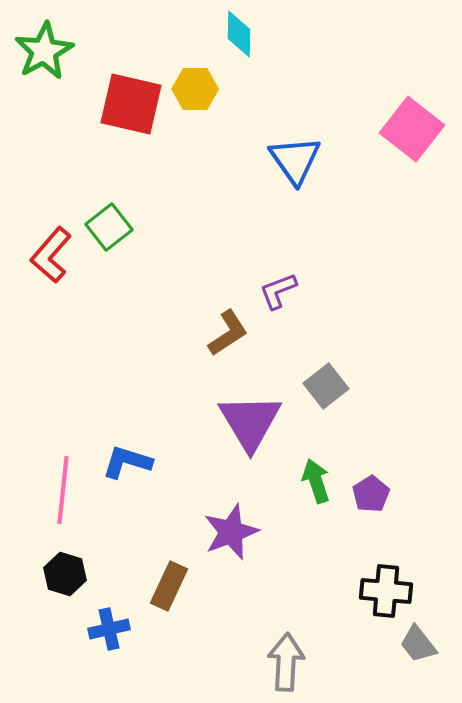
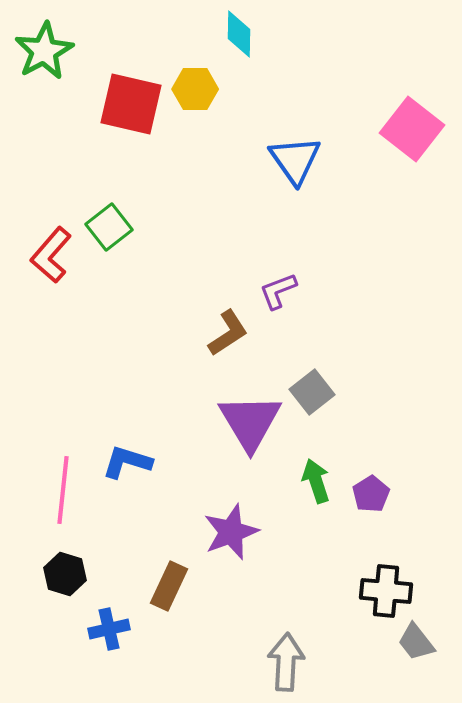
gray square: moved 14 px left, 6 px down
gray trapezoid: moved 2 px left, 2 px up
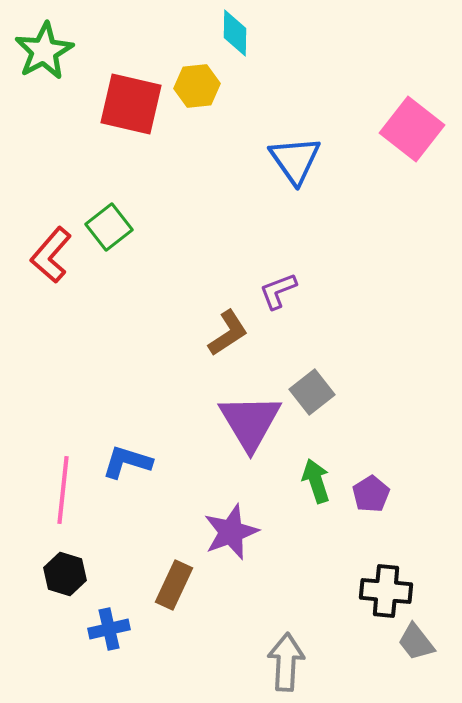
cyan diamond: moved 4 px left, 1 px up
yellow hexagon: moved 2 px right, 3 px up; rotated 6 degrees counterclockwise
brown rectangle: moved 5 px right, 1 px up
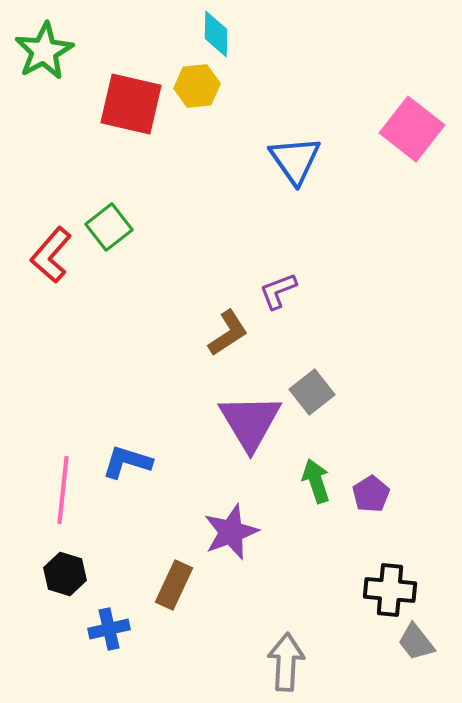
cyan diamond: moved 19 px left, 1 px down
black cross: moved 4 px right, 1 px up
